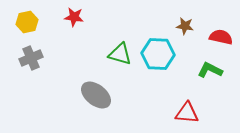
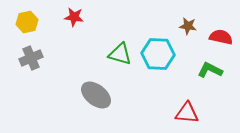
brown star: moved 3 px right
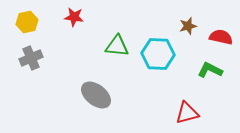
brown star: rotated 24 degrees counterclockwise
green triangle: moved 3 px left, 8 px up; rotated 10 degrees counterclockwise
red triangle: rotated 20 degrees counterclockwise
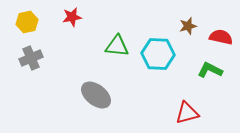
red star: moved 2 px left; rotated 18 degrees counterclockwise
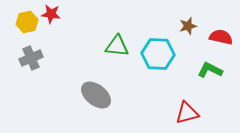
red star: moved 21 px left, 3 px up; rotated 18 degrees clockwise
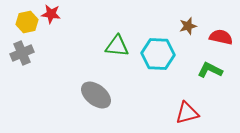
gray cross: moved 9 px left, 5 px up
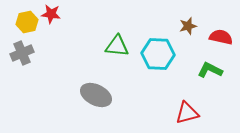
gray ellipse: rotated 12 degrees counterclockwise
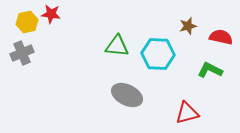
gray ellipse: moved 31 px right
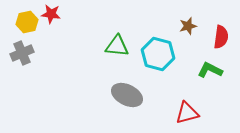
red semicircle: rotated 85 degrees clockwise
cyan hexagon: rotated 12 degrees clockwise
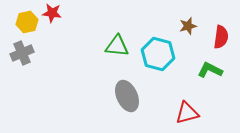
red star: moved 1 px right, 1 px up
gray ellipse: moved 1 px down; rotated 40 degrees clockwise
